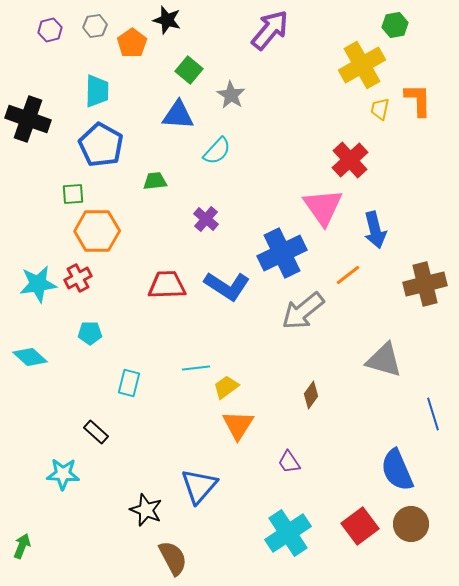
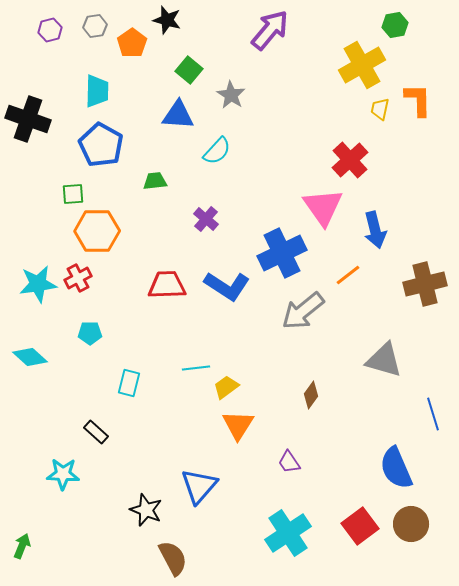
blue semicircle at (397, 470): moved 1 px left, 2 px up
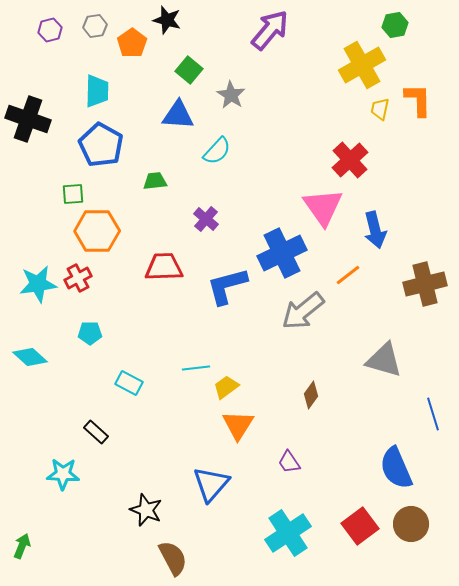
red trapezoid at (167, 285): moved 3 px left, 18 px up
blue L-shape at (227, 286): rotated 132 degrees clockwise
cyan rectangle at (129, 383): rotated 76 degrees counterclockwise
blue triangle at (199, 486): moved 12 px right, 2 px up
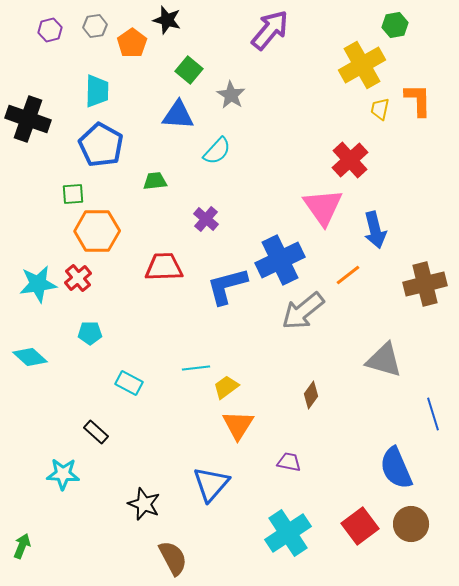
blue cross at (282, 253): moved 2 px left, 7 px down
red cross at (78, 278): rotated 12 degrees counterclockwise
purple trapezoid at (289, 462): rotated 135 degrees clockwise
black star at (146, 510): moved 2 px left, 6 px up
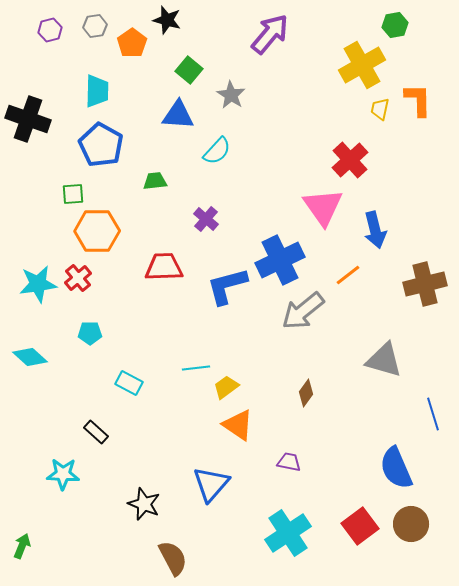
purple arrow at (270, 30): moved 4 px down
brown diamond at (311, 395): moved 5 px left, 2 px up
orange triangle at (238, 425): rotated 28 degrees counterclockwise
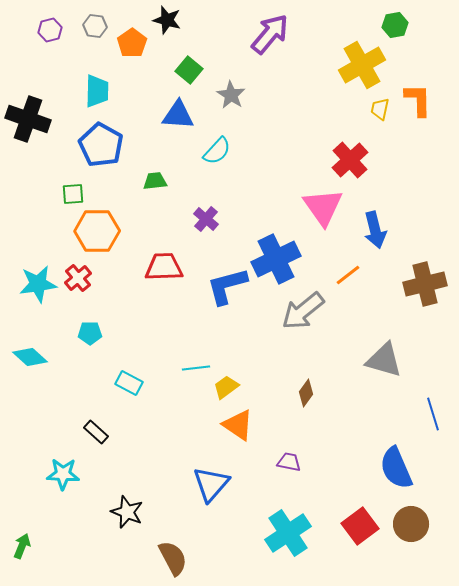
gray hexagon at (95, 26): rotated 15 degrees clockwise
blue cross at (280, 260): moved 4 px left, 1 px up
black star at (144, 504): moved 17 px left, 8 px down
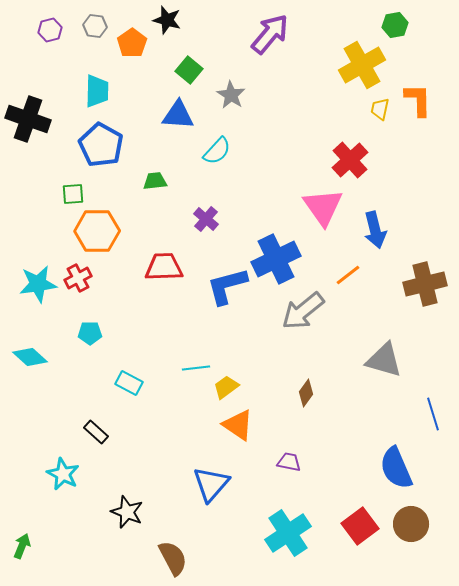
red cross at (78, 278): rotated 12 degrees clockwise
cyan star at (63, 474): rotated 24 degrees clockwise
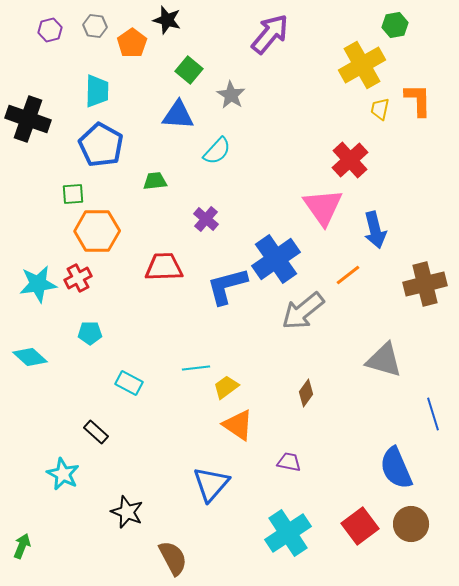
blue cross at (276, 259): rotated 9 degrees counterclockwise
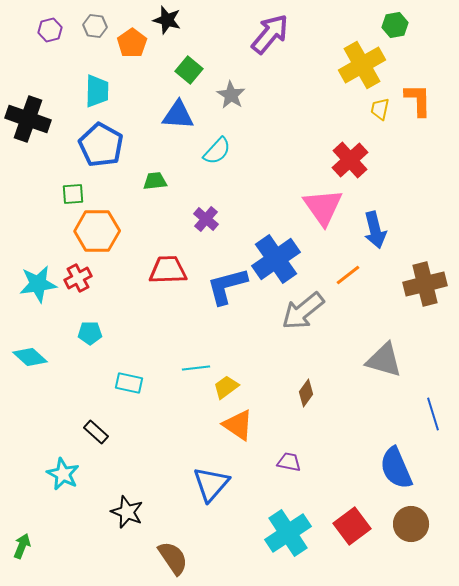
red trapezoid at (164, 267): moved 4 px right, 3 px down
cyan rectangle at (129, 383): rotated 16 degrees counterclockwise
red square at (360, 526): moved 8 px left
brown semicircle at (173, 558): rotated 6 degrees counterclockwise
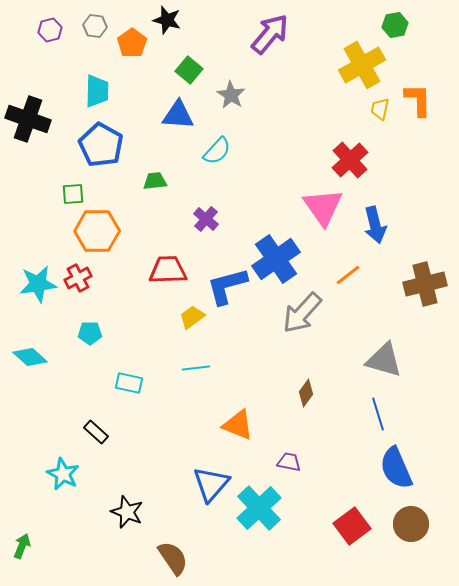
blue arrow at (375, 230): moved 5 px up
gray arrow at (303, 311): moved 1 px left, 2 px down; rotated 9 degrees counterclockwise
yellow trapezoid at (226, 387): moved 34 px left, 70 px up
blue line at (433, 414): moved 55 px left
orange triangle at (238, 425): rotated 12 degrees counterclockwise
cyan cross at (288, 533): moved 29 px left, 25 px up; rotated 9 degrees counterclockwise
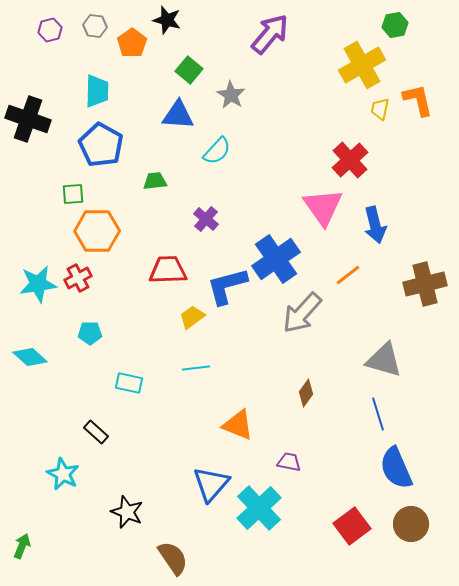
orange L-shape at (418, 100): rotated 12 degrees counterclockwise
